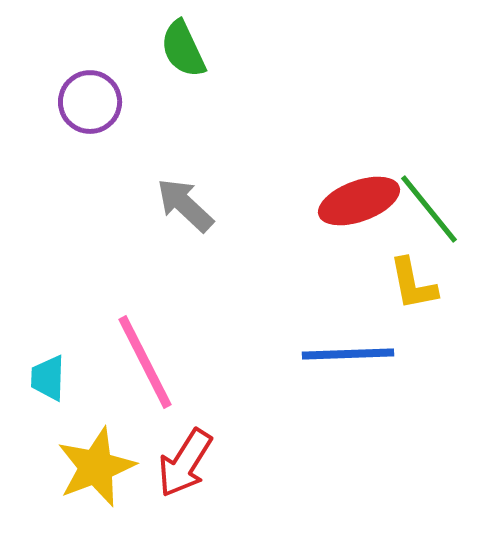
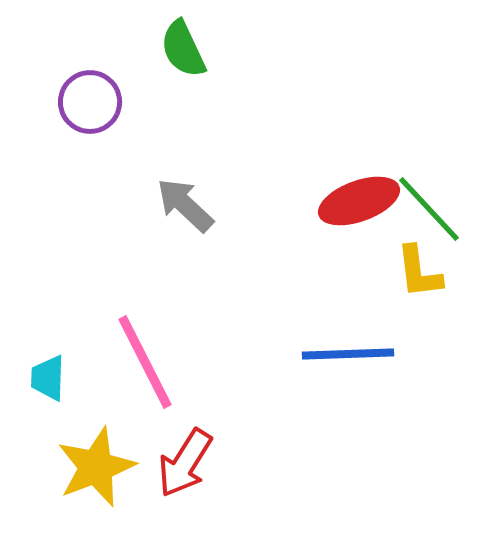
green line: rotated 4 degrees counterclockwise
yellow L-shape: moved 6 px right, 12 px up; rotated 4 degrees clockwise
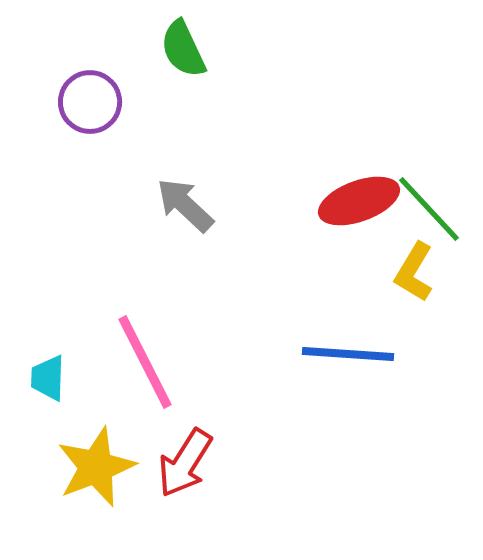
yellow L-shape: moved 5 px left; rotated 38 degrees clockwise
blue line: rotated 6 degrees clockwise
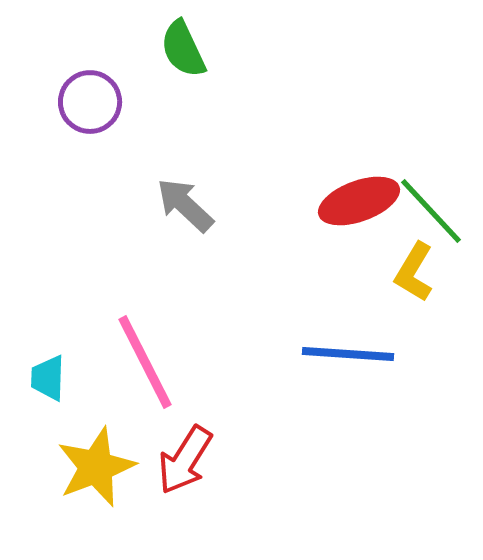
green line: moved 2 px right, 2 px down
red arrow: moved 3 px up
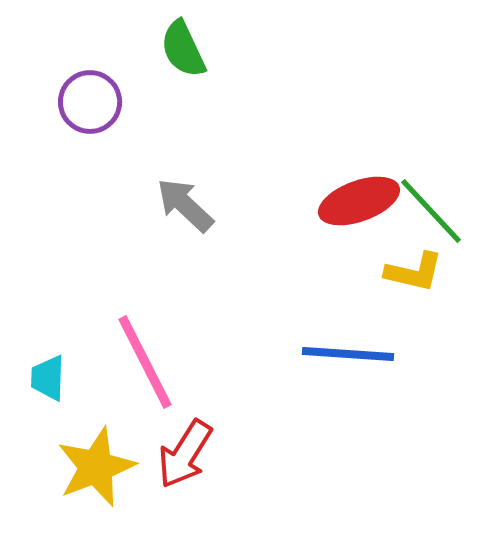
yellow L-shape: rotated 108 degrees counterclockwise
red arrow: moved 6 px up
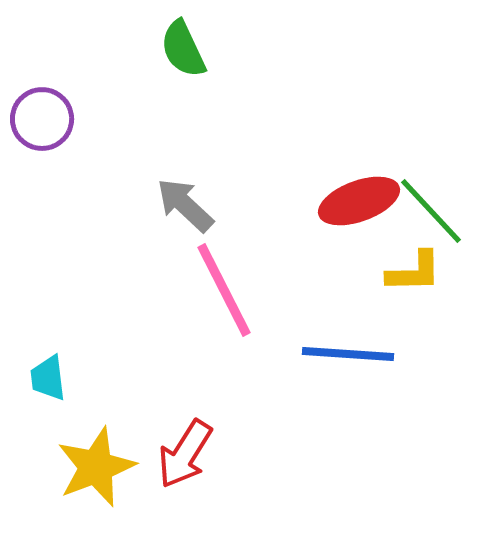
purple circle: moved 48 px left, 17 px down
yellow L-shape: rotated 14 degrees counterclockwise
pink line: moved 79 px right, 72 px up
cyan trapezoid: rotated 9 degrees counterclockwise
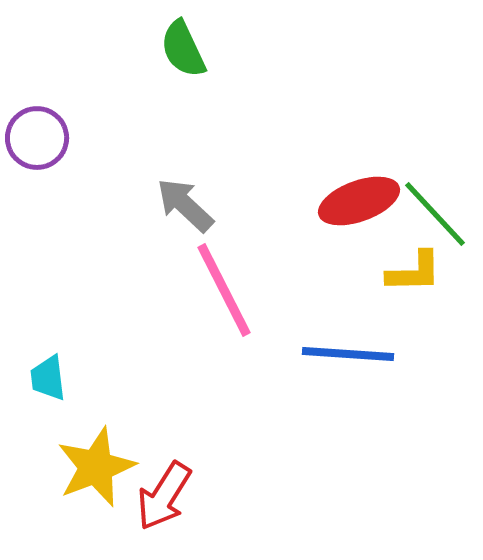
purple circle: moved 5 px left, 19 px down
green line: moved 4 px right, 3 px down
red arrow: moved 21 px left, 42 px down
